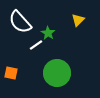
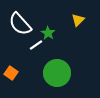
white semicircle: moved 2 px down
orange square: rotated 24 degrees clockwise
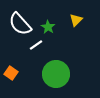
yellow triangle: moved 2 px left
green star: moved 6 px up
green circle: moved 1 px left, 1 px down
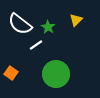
white semicircle: rotated 10 degrees counterclockwise
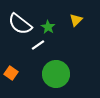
white line: moved 2 px right
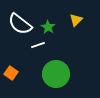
white line: rotated 16 degrees clockwise
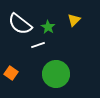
yellow triangle: moved 2 px left
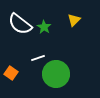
green star: moved 4 px left
white line: moved 13 px down
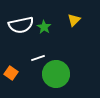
white semicircle: moved 1 px right, 1 px down; rotated 50 degrees counterclockwise
